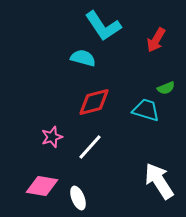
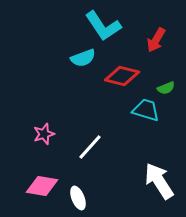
cyan semicircle: rotated 145 degrees clockwise
red diamond: moved 28 px right, 26 px up; rotated 28 degrees clockwise
pink star: moved 8 px left, 3 px up
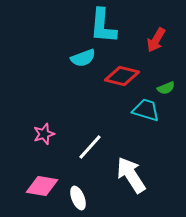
cyan L-shape: rotated 39 degrees clockwise
white arrow: moved 28 px left, 6 px up
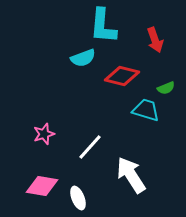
red arrow: moved 1 px left; rotated 50 degrees counterclockwise
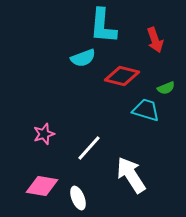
white line: moved 1 px left, 1 px down
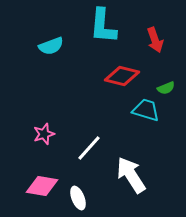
cyan semicircle: moved 32 px left, 12 px up
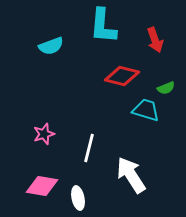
white line: rotated 28 degrees counterclockwise
white ellipse: rotated 10 degrees clockwise
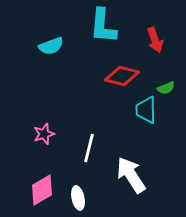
cyan trapezoid: rotated 108 degrees counterclockwise
pink diamond: moved 4 px down; rotated 40 degrees counterclockwise
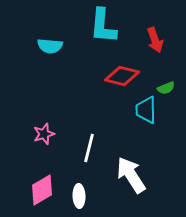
cyan semicircle: moved 1 px left; rotated 25 degrees clockwise
white ellipse: moved 1 px right, 2 px up; rotated 10 degrees clockwise
